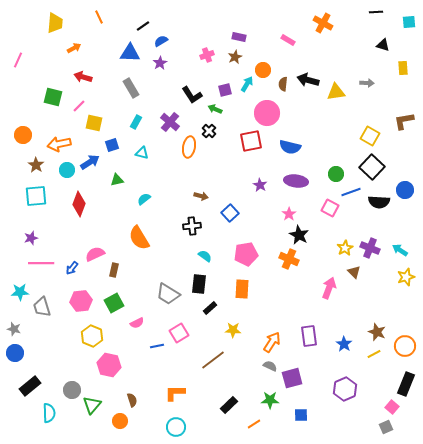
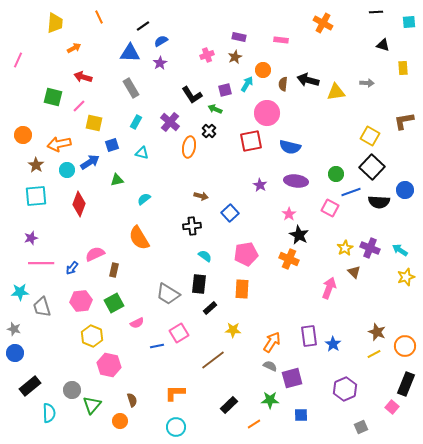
pink rectangle at (288, 40): moved 7 px left; rotated 24 degrees counterclockwise
blue star at (344, 344): moved 11 px left
gray square at (386, 427): moved 25 px left
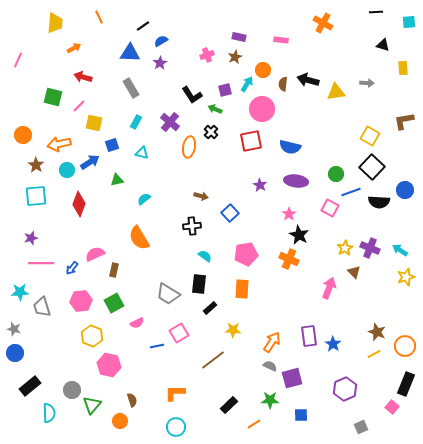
pink circle at (267, 113): moved 5 px left, 4 px up
black cross at (209, 131): moved 2 px right, 1 px down
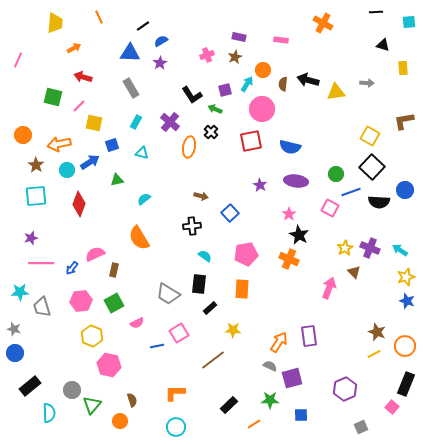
orange arrow at (272, 342): moved 7 px right
blue star at (333, 344): moved 74 px right, 43 px up; rotated 14 degrees counterclockwise
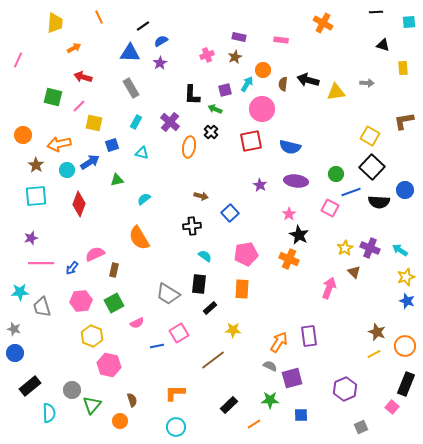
black L-shape at (192, 95): rotated 35 degrees clockwise
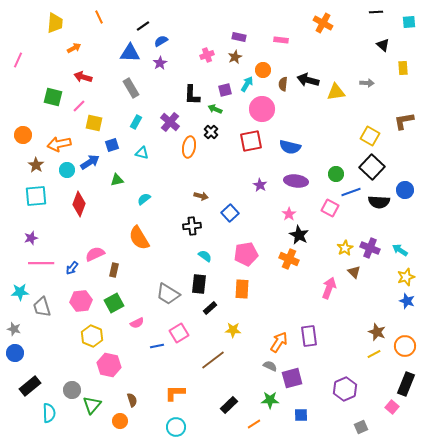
black triangle at (383, 45): rotated 24 degrees clockwise
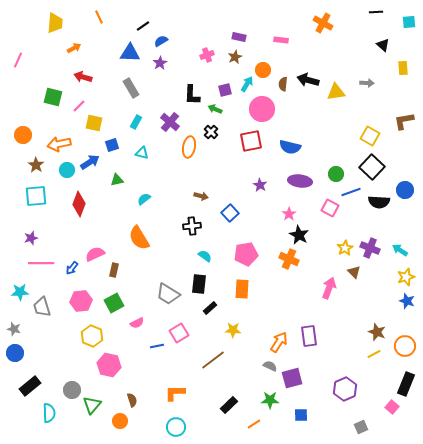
purple ellipse at (296, 181): moved 4 px right
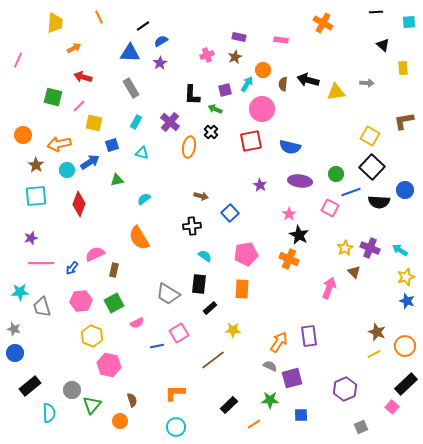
black rectangle at (406, 384): rotated 25 degrees clockwise
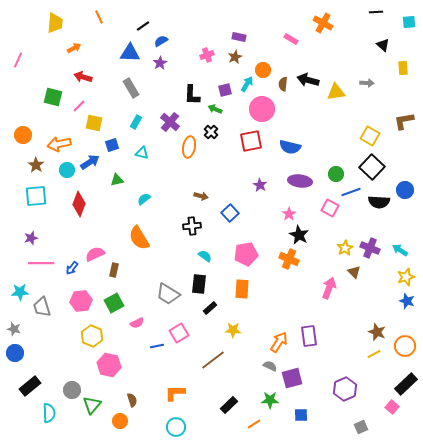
pink rectangle at (281, 40): moved 10 px right, 1 px up; rotated 24 degrees clockwise
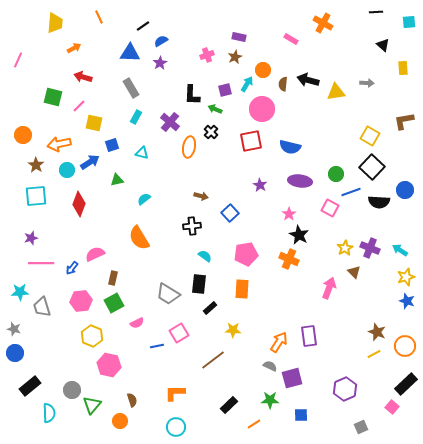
cyan rectangle at (136, 122): moved 5 px up
brown rectangle at (114, 270): moved 1 px left, 8 px down
